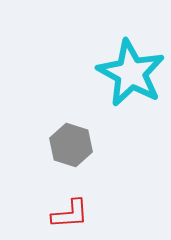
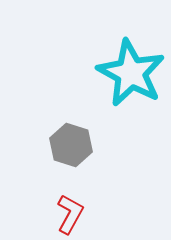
red L-shape: rotated 57 degrees counterclockwise
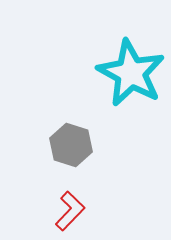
red L-shape: moved 3 px up; rotated 15 degrees clockwise
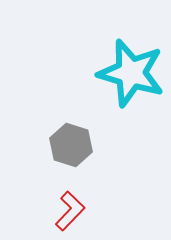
cyan star: rotated 12 degrees counterclockwise
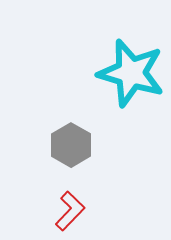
gray hexagon: rotated 12 degrees clockwise
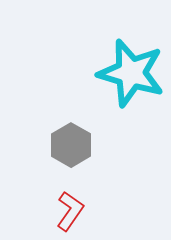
red L-shape: rotated 9 degrees counterclockwise
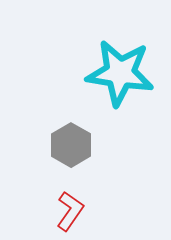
cyan star: moved 11 px left; rotated 8 degrees counterclockwise
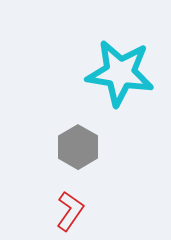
gray hexagon: moved 7 px right, 2 px down
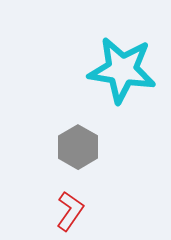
cyan star: moved 2 px right, 3 px up
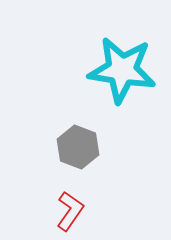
gray hexagon: rotated 9 degrees counterclockwise
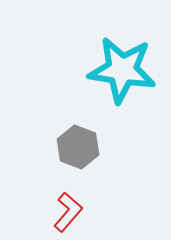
red L-shape: moved 2 px left, 1 px down; rotated 6 degrees clockwise
